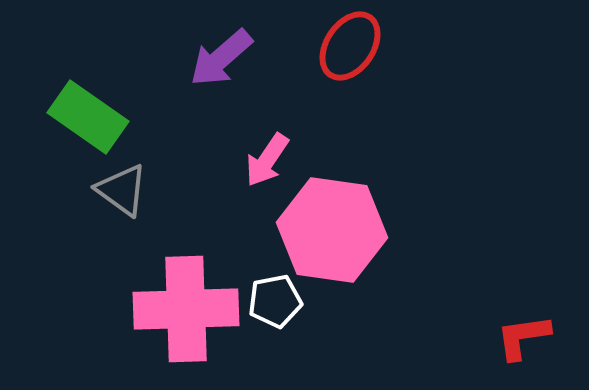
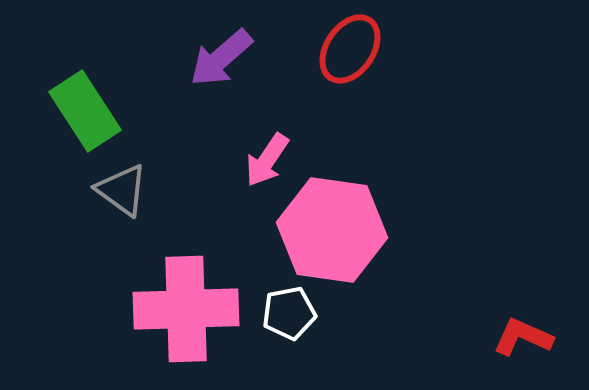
red ellipse: moved 3 px down
green rectangle: moved 3 px left, 6 px up; rotated 22 degrees clockwise
white pentagon: moved 14 px right, 12 px down
red L-shape: rotated 32 degrees clockwise
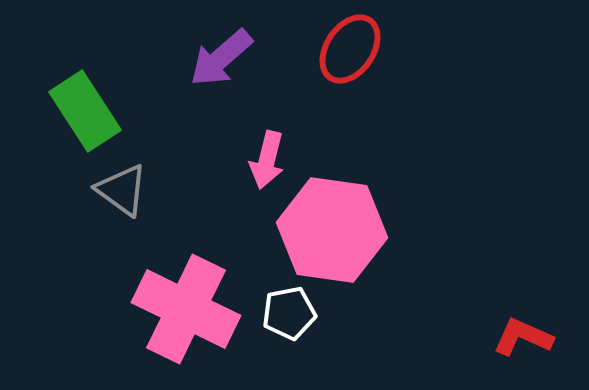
pink arrow: rotated 20 degrees counterclockwise
pink cross: rotated 28 degrees clockwise
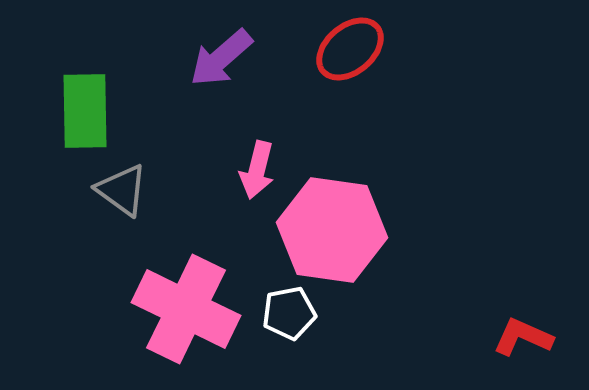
red ellipse: rotated 16 degrees clockwise
green rectangle: rotated 32 degrees clockwise
pink arrow: moved 10 px left, 10 px down
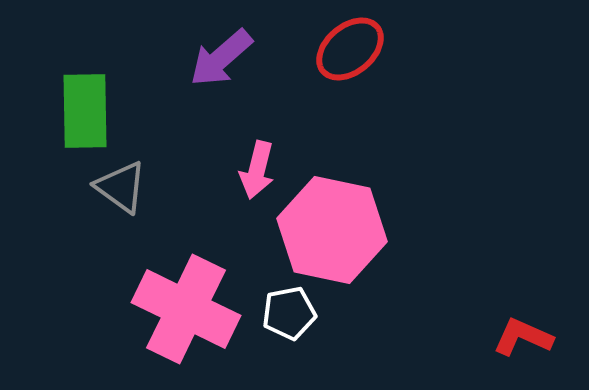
gray triangle: moved 1 px left, 3 px up
pink hexagon: rotated 4 degrees clockwise
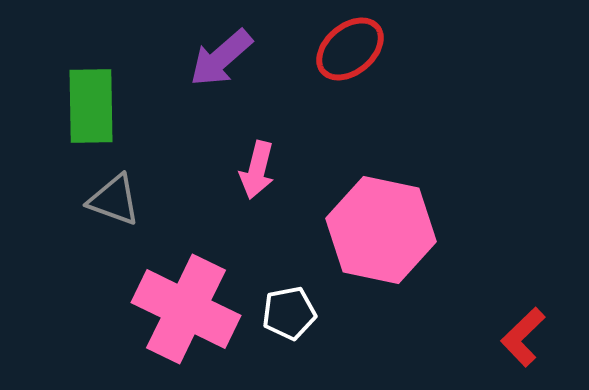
green rectangle: moved 6 px right, 5 px up
gray triangle: moved 7 px left, 13 px down; rotated 16 degrees counterclockwise
pink hexagon: moved 49 px right
red L-shape: rotated 68 degrees counterclockwise
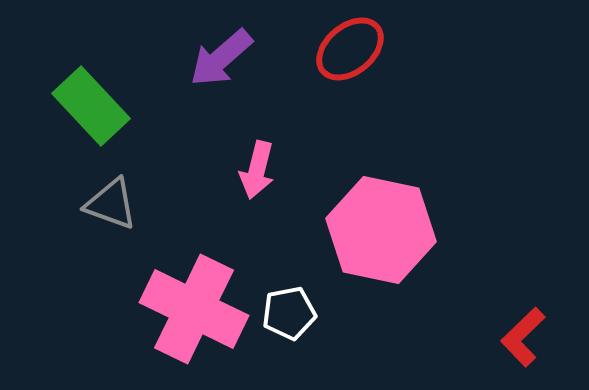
green rectangle: rotated 42 degrees counterclockwise
gray triangle: moved 3 px left, 4 px down
pink cross: moved 8 px right
